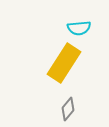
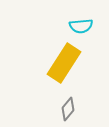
cyan semicircle: moved 2 px right, 2 px up
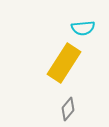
cyan semicircle: moved 2 px right, 2 px down
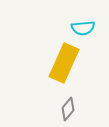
yellow rectangle: rotated 9 degrees counterclockwise
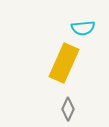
gray diamond: rotated 15 degrees counterclockwise
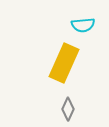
cyan semicircle: moved 3 px up
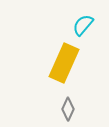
cyan semicircle: rotated 135 degrees clockwise
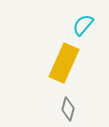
gray diamond: rotated 10 degrees counterclockwise
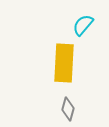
yellow rectangle: rotated 21 degrees counterclockwise
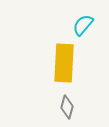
gray diamond: moved 1 px left, 2 px up
